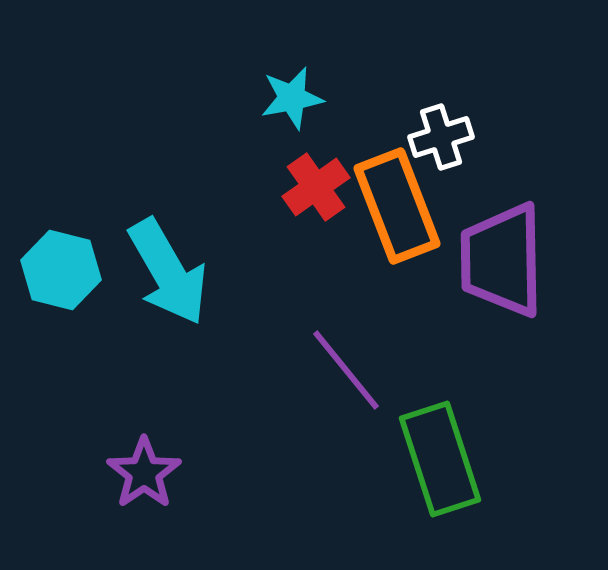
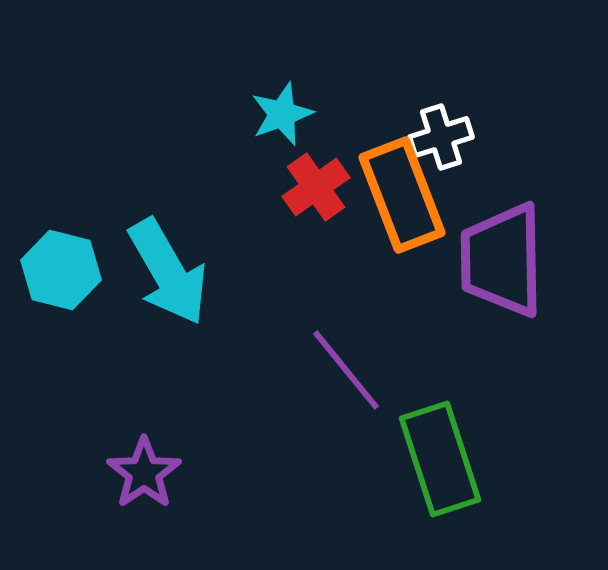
cyan star: moved 10 px left, 16 px down; rotated 10 degrees counterclockwise
orange rectangle: moved 5 px right, 11 px up
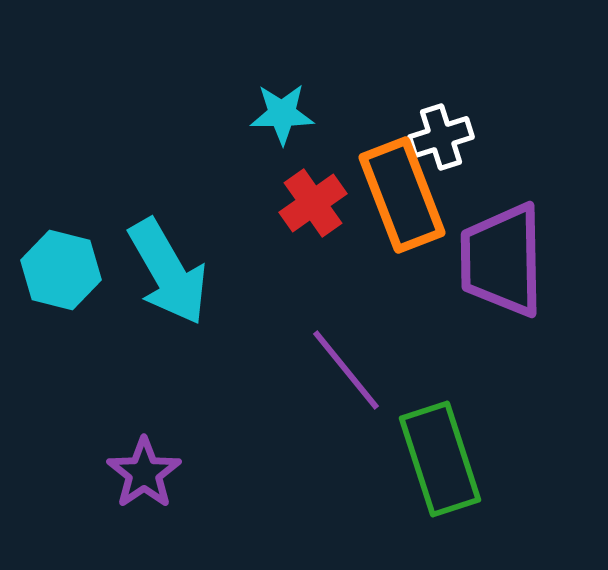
cyan star: rotated 20 degrees clockwise
red cross: moved 3 px left, 16 px down
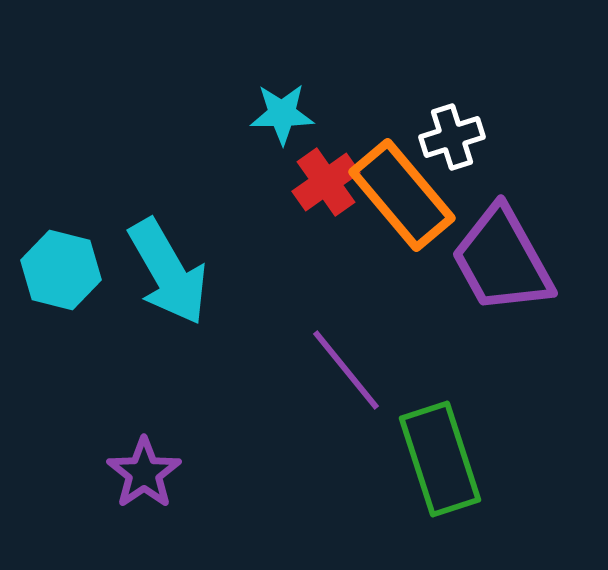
white cross: moved 11 px right
orange rectangle: rotated 19 degrees counterclockwise
red cross: moved 13 px right, 21 px up
purple trapezoid: rotated 28 degrees counterclockwise
